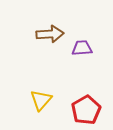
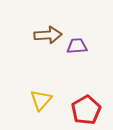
brown arrow: moved 2 px left, 1 px down
purple trapezoid: moved 5 px left, 2 px up
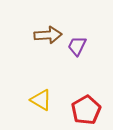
purple trapezoid: rotated 60 degrees counterclockwise
yellow triangle: rotated 40 degrees counterclockwise
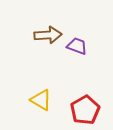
purple trapezoid: rotated 85 degrees clockwise
red pentagon: moved 1 px left
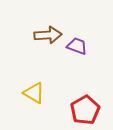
yellow triangle: moved 7 px left, 7 px up
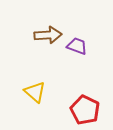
yellow triangle: moved 1 px right, 1 px up; rotated 10 degrees clockwise
red pentagon: rotated 16 degrees counterclockwise
